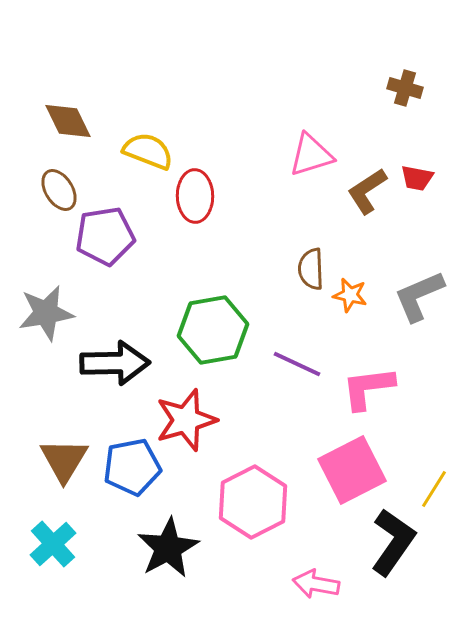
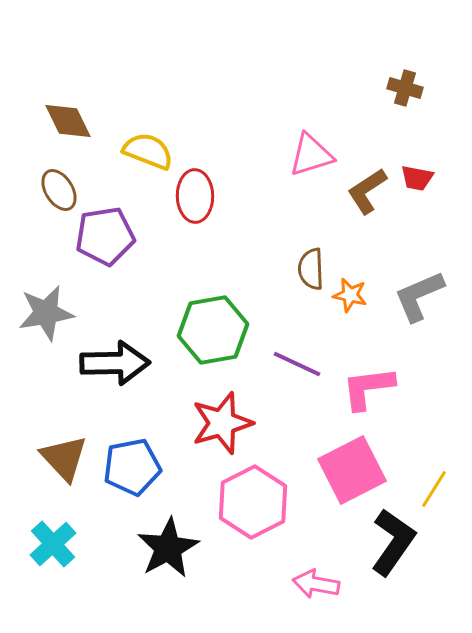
red star: moved 36 px right, 3 px down
brown triangle: moved 2 px up; rotated 14 degrees counterclockwise
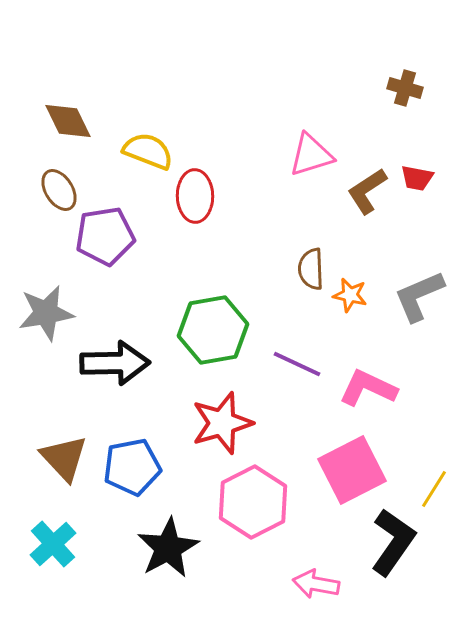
pink L-shape: rotated 32 degrees clockwise
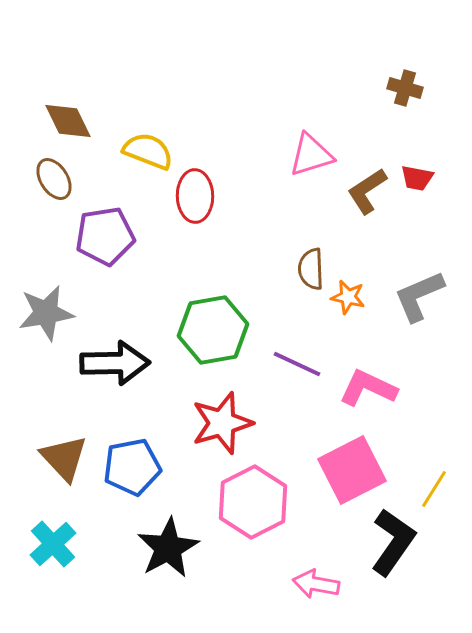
brown ellipse: moved 5 px left, 11 px up
orange star: moved 2 px left, 2 px down
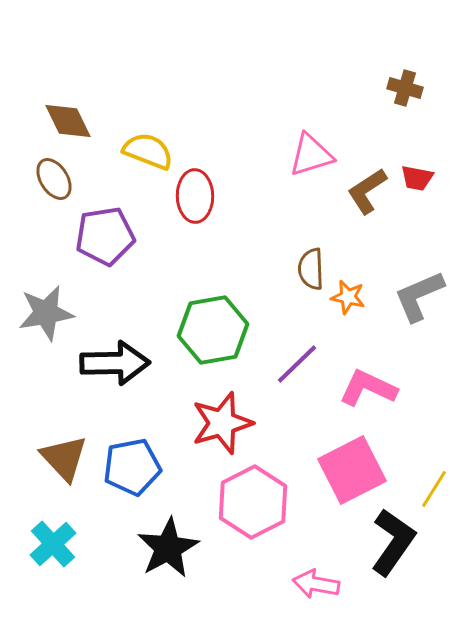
purple line: rotated 69 degrees counterclockwise
